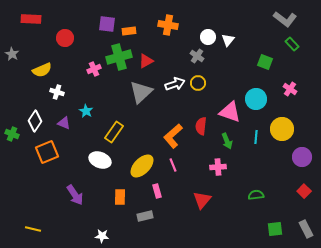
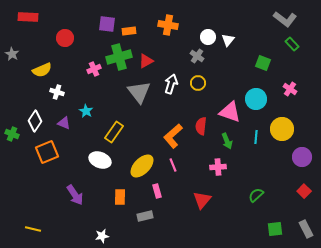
red rectangle at (31, 19): moved 3 px left, 2 px up
green square at (265, 62): moved 2 px left, 1 px down
white arrow at (175, 84): moved 4 px left; rotated 54 degrees counterclockwise
gray triangle at (141, 92): moved 2 px left; rotated 25 degrees counterclockwise
green semicircle at (256, 195): rotated 35 degrees counterclockwise
white star at (102, 236): rotated 16 degrees counterclockwise
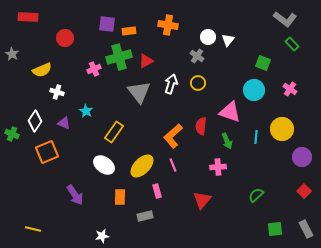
cyan circle at (256, 99): moved 2 px left, 9 px up
white ellipse at (100, 160): moved 4 px right, 5 px down; rotated 15 degrees clockwise
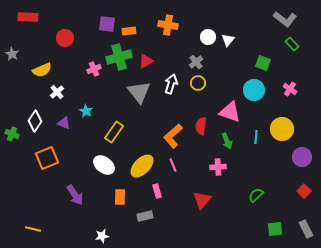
gray cross at (197, 56): moved 1 px left, 6 px down; rotated 16 degrees clockwise
white cross at (57, 92): rotated 32 degrees clockwise
orange square at (47, 152): moved 6 px down
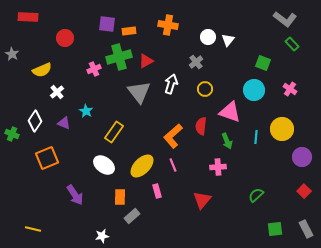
yellow circle at (198, 83): moved 7 px right, 6 px down
gray rectangle at (145, 216): moved 13 px left; rotated 28 degrees counterclockwise
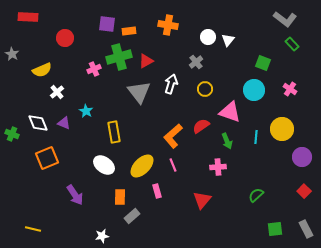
white diamond at (35, 121): moved 3 px right, 2 px down; rotated 55 degrees counterclockwise
red semicircle at (201, 126): rotated 48 degrees clockwise
yellow rectangle at (114, 132): rotated 45 degrees counterclockwise
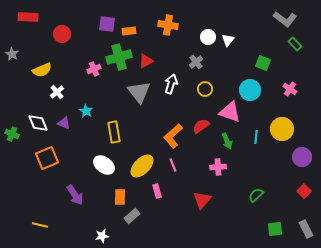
red circle at (65, 38): moved 3 px left, 4 px up
green rectangle at (292, 44): moved 3 px right
cyan circle at (254, 90): moved 4 px left
yellow line at (33, 229): moved 7 px right, 4 px up
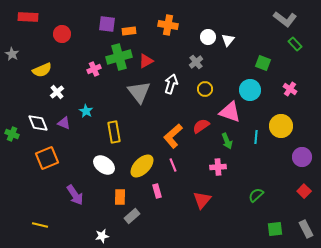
yellow circle at (282, 129): moved 1 px left, 3 px up
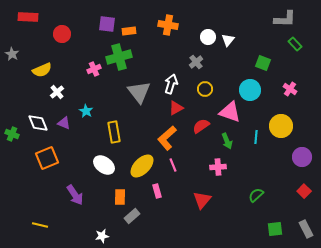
gray L-shape at (285, 19): rotated 35 degrees counterclockwise
red triangle at (146, 61): moved 30 px right, 47 px down
orange L-shape at (173, 136): moved 6 px left, 2 px down
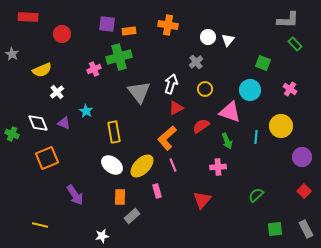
gray L-shape at (285, 19): moved 3 px right, 1 px down
white ellipse at (104, 165): moved 8 px right
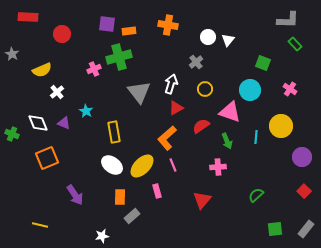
gray rectangle at (306, 229): rotated 66 degrees clockwise
